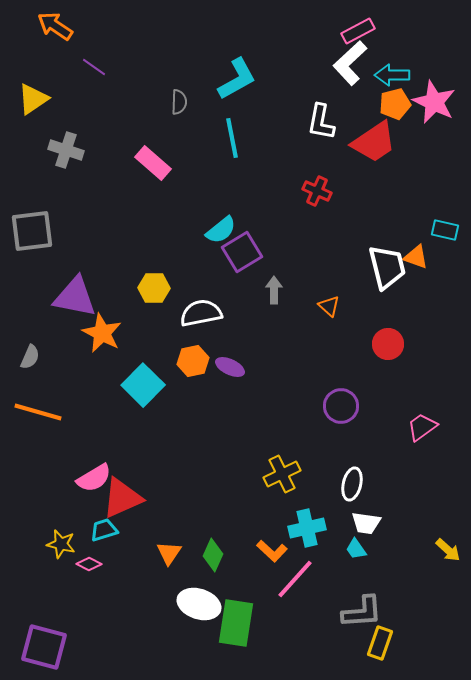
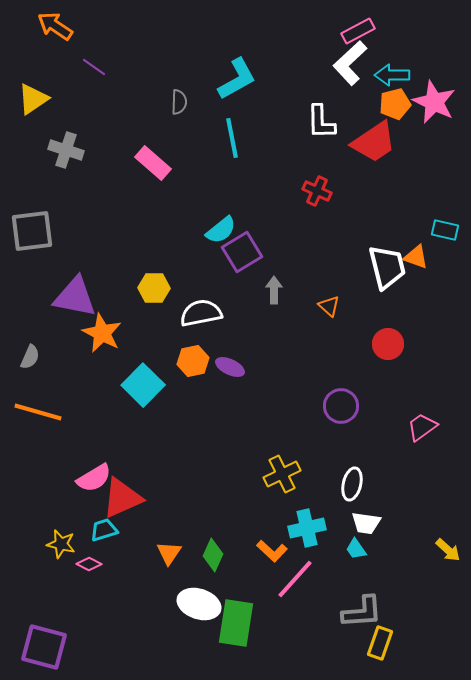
white L-shape at (321, 122): rotated 12 degrees counterclockwise
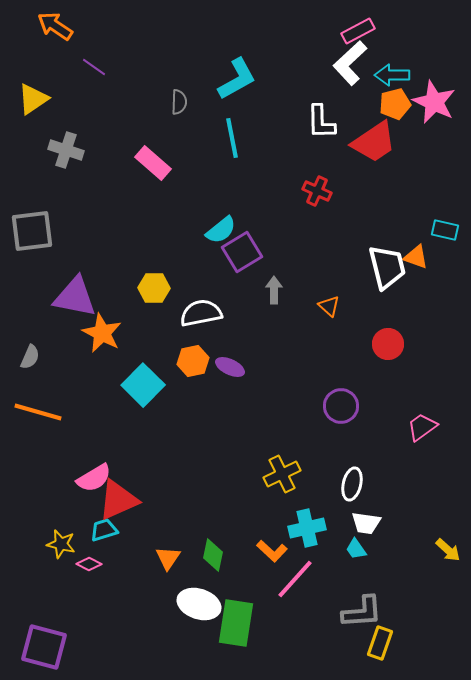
red triangle at (122, 498): moved 4 px left, 2 px down
orange triangle at (169, 553): moved 1 px left, 5 px down
green diamond at (213, 555): rotated 12 degrees counterclockwise
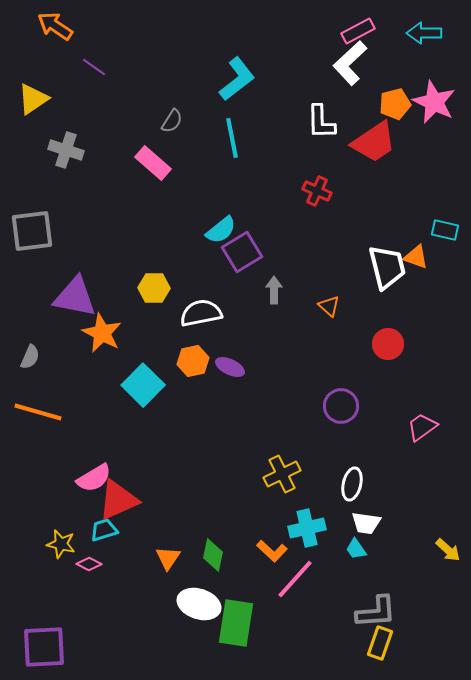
cyan arrow at (392, 75): moved 32 px right, 42 px up
cyan L-shape at (237, 79): rotated 9 degrees counterclockwise
gray semicircle at (179, 102): moved 7 px left, 19 px down; rotated 30 degrees clockwise
gray L-shape at (362, 612): moved 14 px right
purple square at (44, 647): rotated 18 degrees counterclockwise
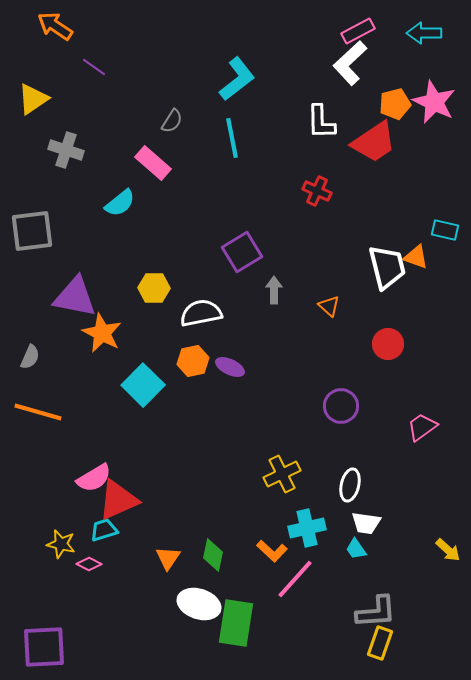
cyan semicircle at (221, 230): moved 101 px left, 27 px up
white ellipse at (352, 484): moved 2 px left, 1 px down
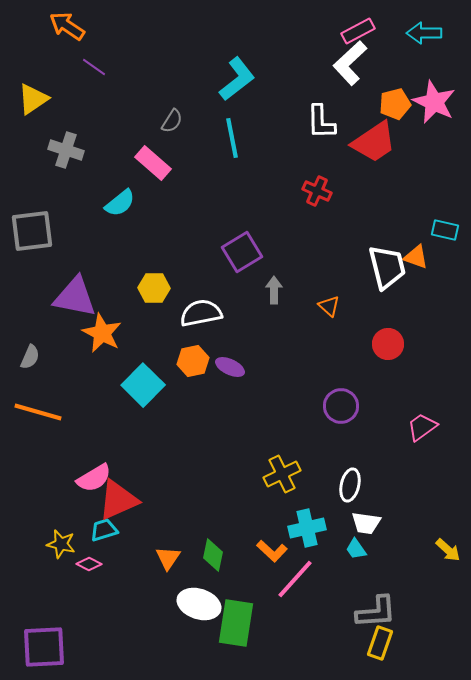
orange arrow at (55, 26): moved 12 px right
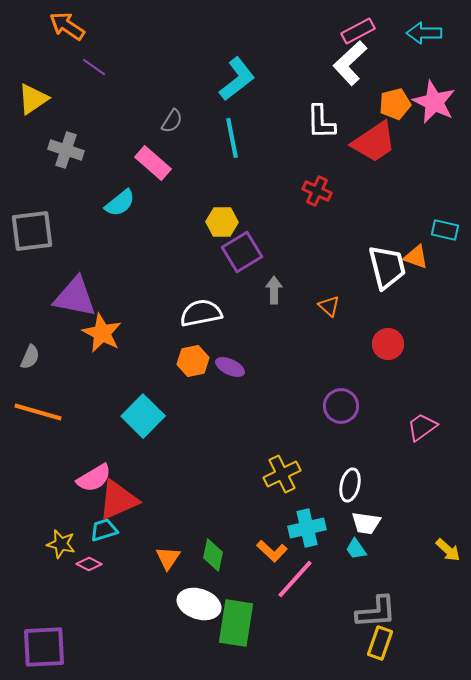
yellow hexagon at (154, 288): moved 68 px right, 66 px up
cyan square at (143, 385): moved 31 px down
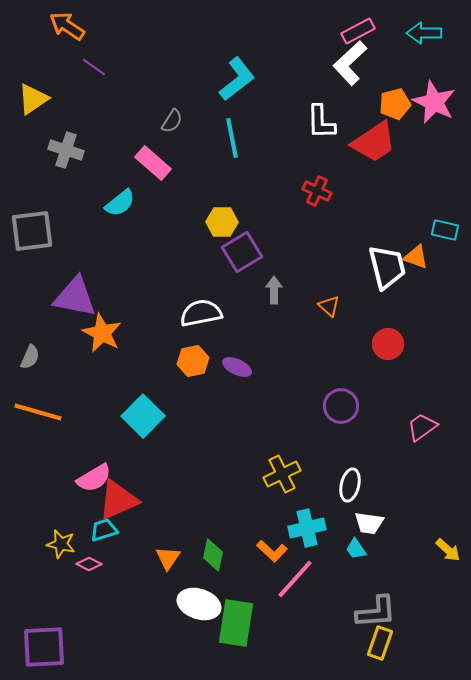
purple ellipse at (230, 367): moved 7 px right
white trapezoid at (366, 523): moved 3 px right
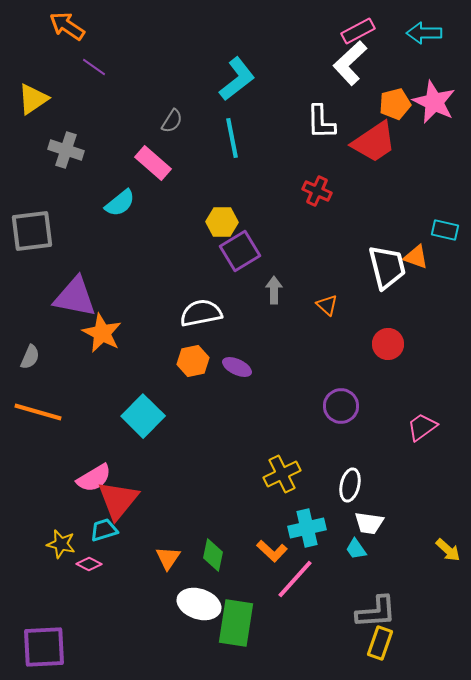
purple square at (242, 252): moved 2 px left, 1 px up
orange triangle at (329, 306): moved 2 px left, 1 px up
red triangle at (118, 500): rotated 27 degrees counterclockwise
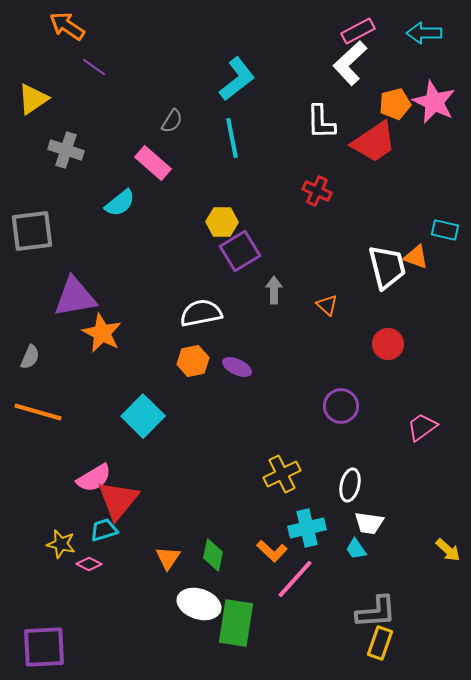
purple triangle at (75, 297): rotated 21 degrees counterclockwise
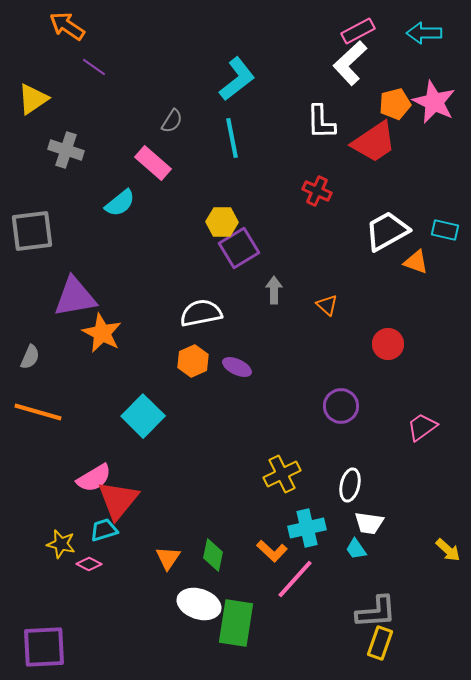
purple square at (240, 251): moved 1 px left, 3 px up
orange triangle at (416, 257): moved 5 px down
white trapezoid at (387, 267): moved 36 px up; rotated 105 degrees counterclockwise
orange hexagon at (193, 361): rotated 12 degrees counterclockwise
